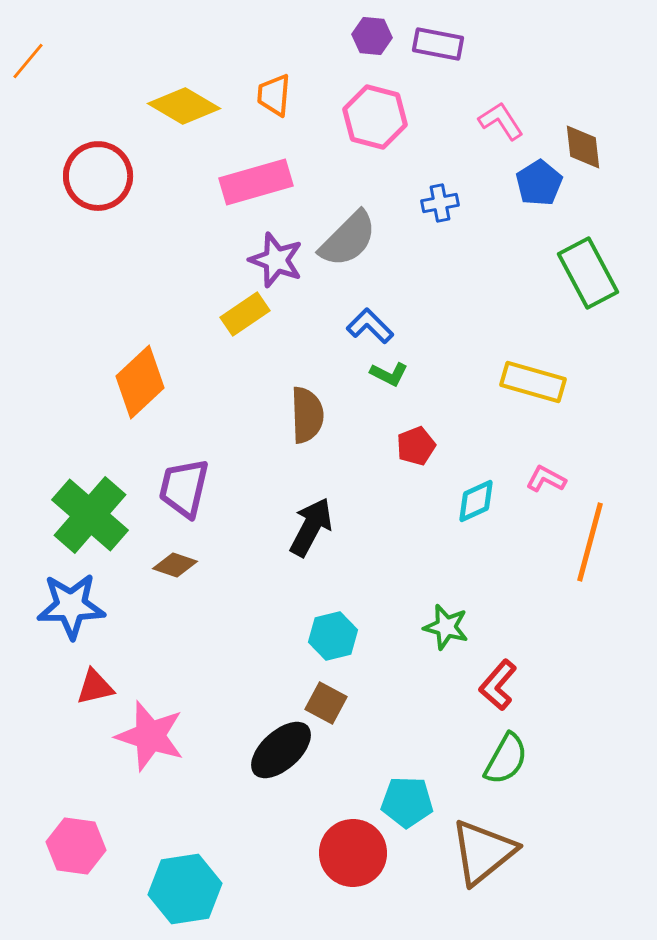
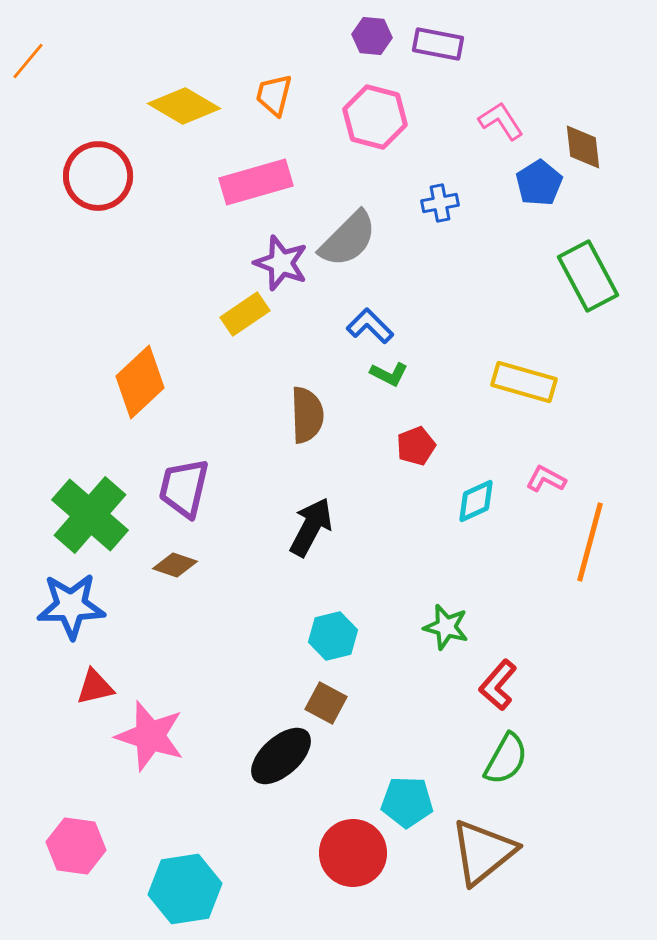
orange trapezoid at (274, 95): rotated 9 degrees clockwise
purple star at (276, 260): moved 5 px right, 3 px down
green rectangle at (588, 273): moved 3 px down
yellow rectangle at (533, 382): moved 9 px left
black ellipse at (281, 750): moved 6 px down
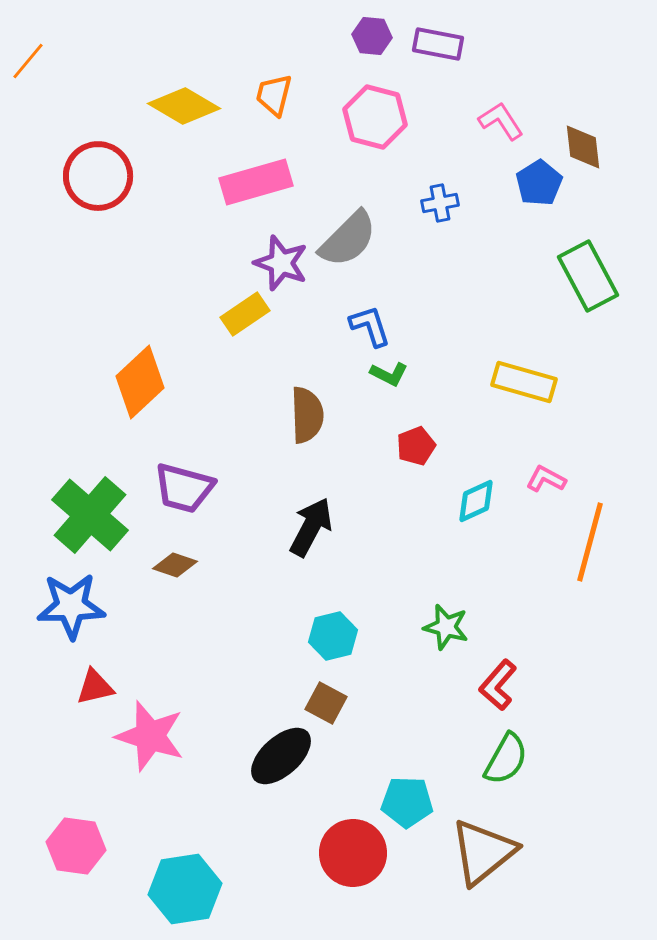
blue L-shape at (370, 326): rotated 27 degrees clockwise
purple trapezoid at (184, 488): rotated 88 degrees counterclockwise
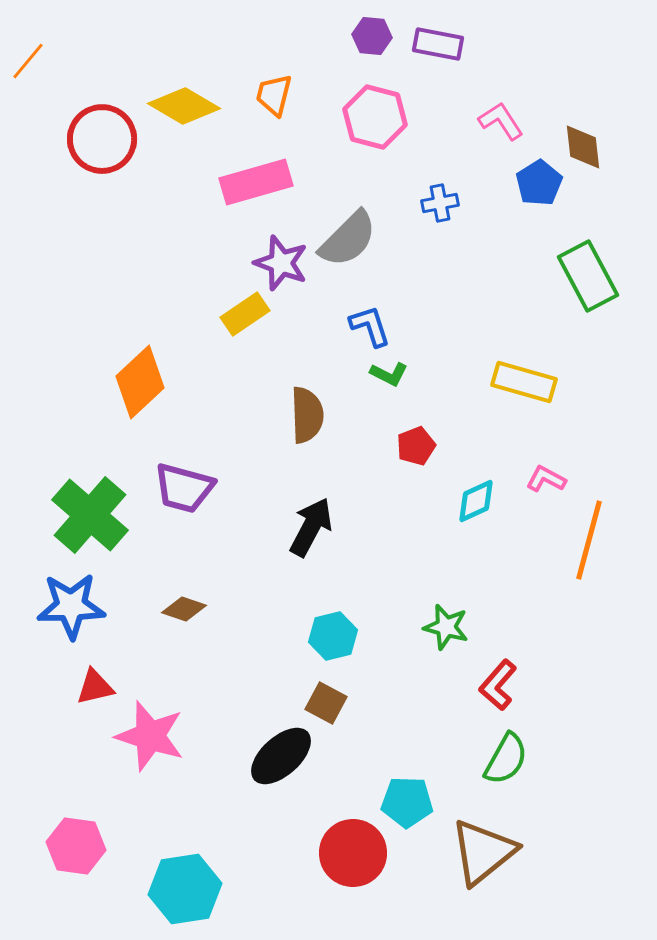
red circle at (98, 176): moved 4 px right, 37 px up
orange line at (590, 542): moved 1 px left, 2 px up
brown diamond at (175, 565): moved 9 px right, 44 px down
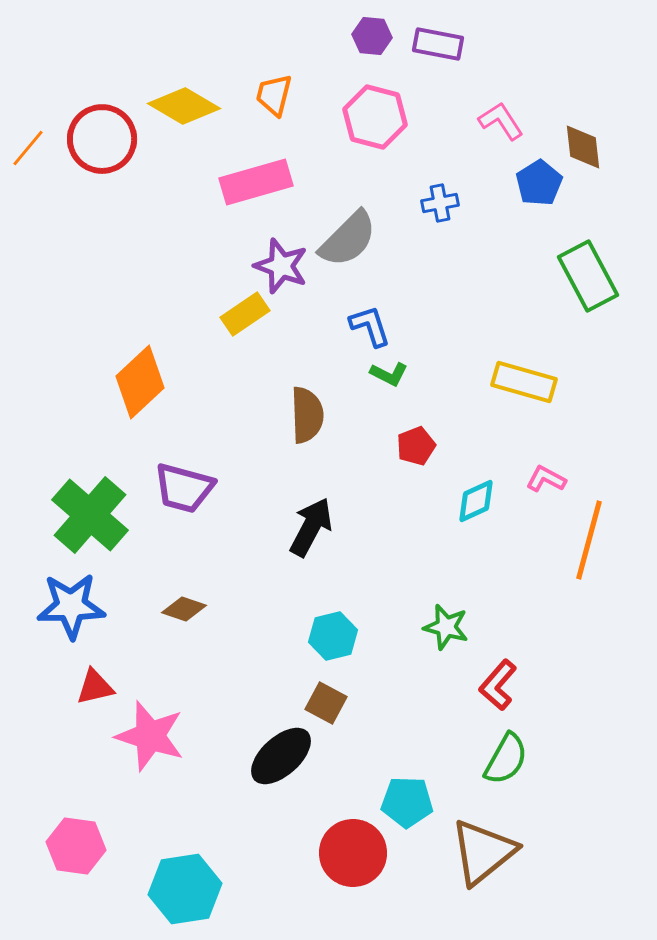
orange line at (28, 61): moved 87 px down
purple star at (281, 263): moved 3 px down
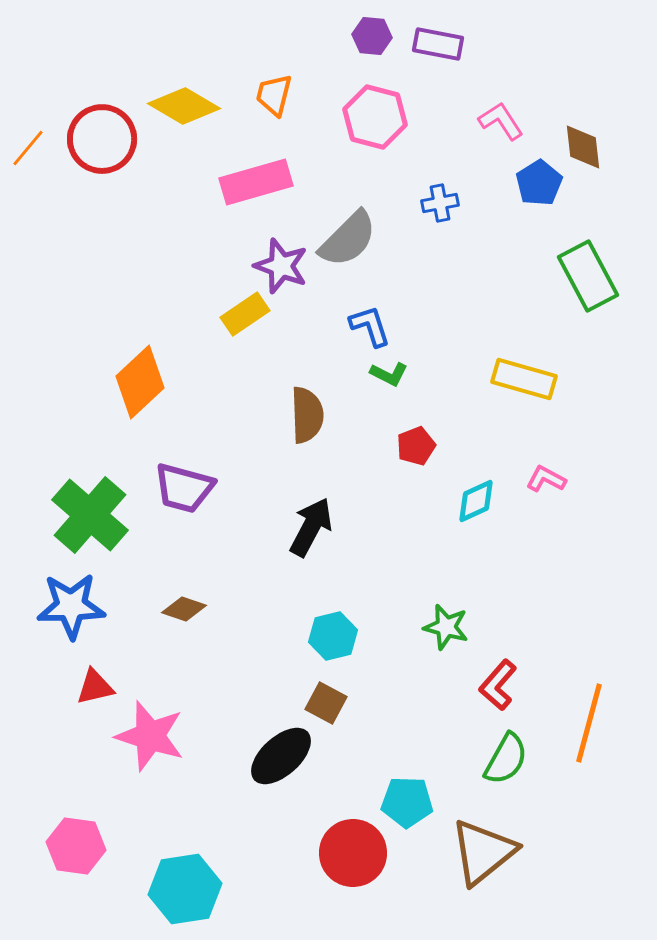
yellow rectangle at (524, 382): moved 3 px up
orange line at (589, 540): moved 183 px down
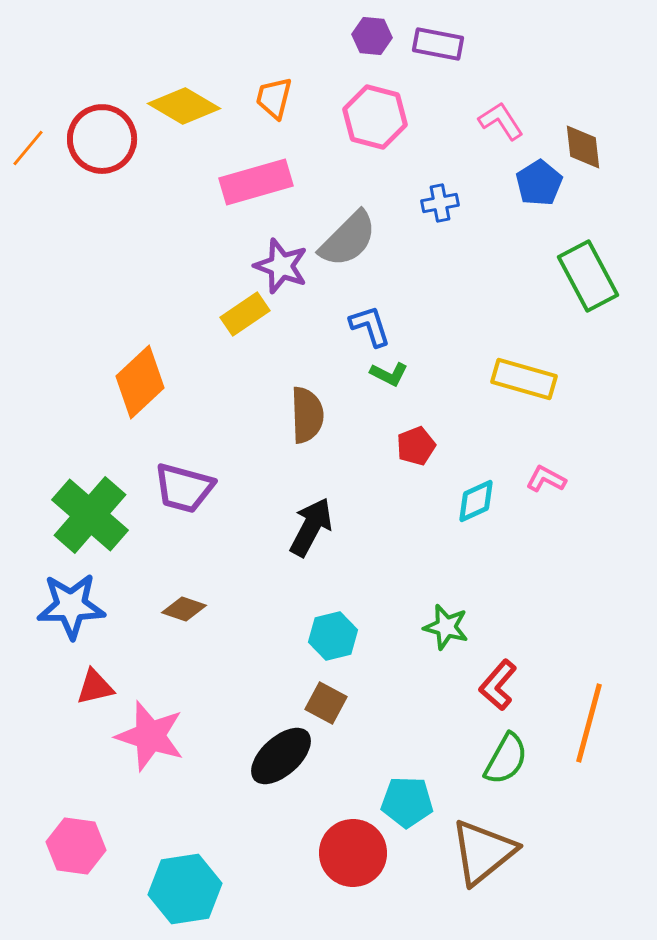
orange trapezoid at (274, 95): moved 3 px down
